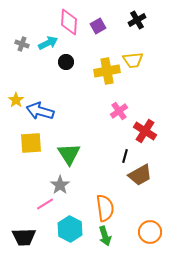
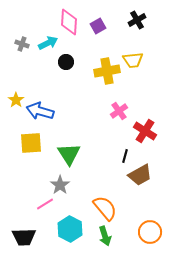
orange semicircle: rotated 32 degrees counterclockwise
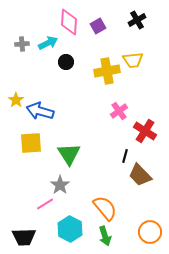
gray cross: rotated 24 degrees counterclockwise
brown trapezoid: rotated 75 degrees clockwise
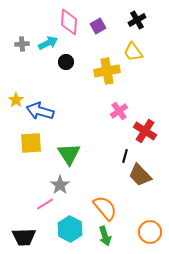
yellow trapezoid: moved 8 px up; rotated 60 degrees clockwise
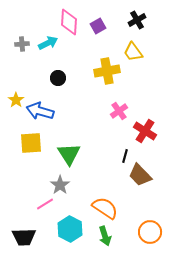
black circle: moved 8 px left, 16 px down
orange semicircle: rotated 16 degrees counterclockwise
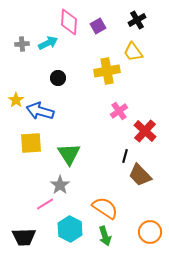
red cross: rotated 10 degrees clockwise
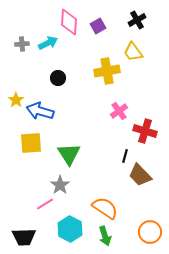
red cross: rotated 25 degrees counterclockwise
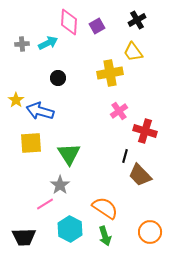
purple square: moved 1 px left
yellow cross: moved 3 px right, 2 px down
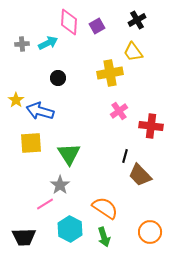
red cross: moved 6 px right, 5 px up; rotated 10 degrees counterclockwise
green arrow: moved 1 px left, 1 px down
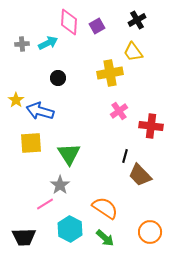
green arrow: moved 1 px right, 1 px down; rotated 30 degrees counterclockwise
